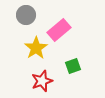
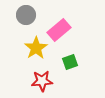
green square: moved 3 px left, 4 px up
red star: rotated 15 degrees clockwise
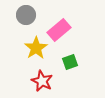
red star: rotated 30 degrees clockwise
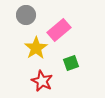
green square: moved 1 px right, 1 px down
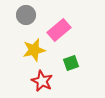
yellow star: moved 2 px left, 2 px down; rotated 20 degrees clockwise
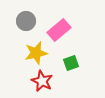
gray circle: moved 6 px down
yellow star: moved 2 px right, 3 px down
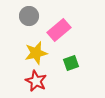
gray circle: moved 3 px right, 5 px up
red star: moved 6 px left
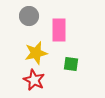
pink rectangle: rotated 50 degrees counterclockwise
green square: moved 1 px down; rotated 28 degrees clockwise
red star: moved 2 px left, 1 px up
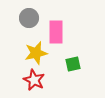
gray circle: moved 2 px down
pink rectangle: moved 3 px left, 2 px down
green square: moved 2 px right; rotated 21 degrees counterclockwise
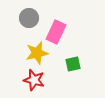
pink rectangle: rotated 25 degrees clockwise
yellow star: moved 1 px right
red star: rotated 10 degrees counterclockwise
